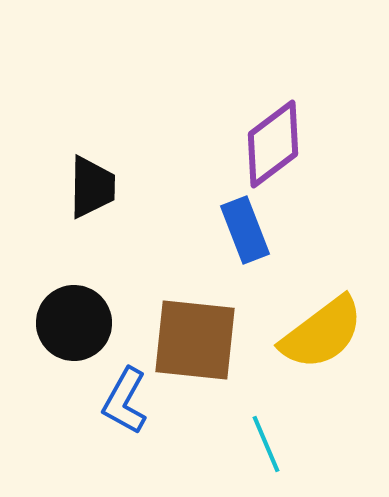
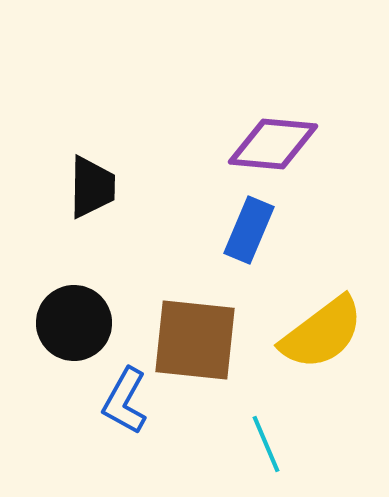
purple diamond: rotated 42 degrees clockwise
blue rectangle: moved 4 px right; rotated 44 degrees clockwise
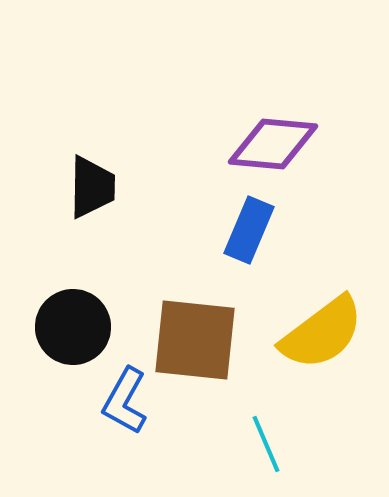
black circle: moved 1 px left, 4 px down
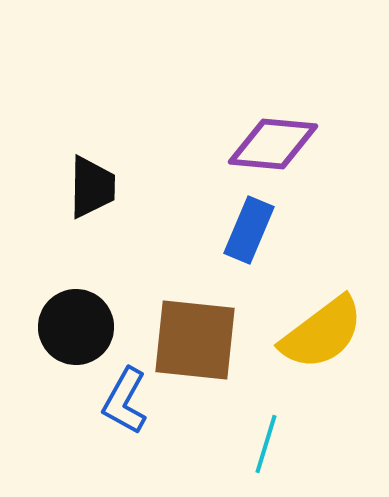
black circle: moved 3 px right
cyan line: rotated 40 degrees clockwise
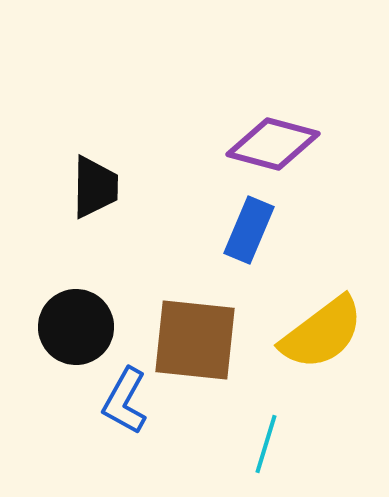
purple diamond: rotated 10 degrees clockwise
black trapezoid: moved 3 px right
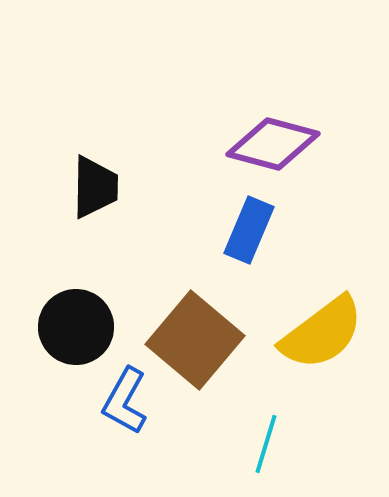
brown square: rotated 34 degrees clockwise
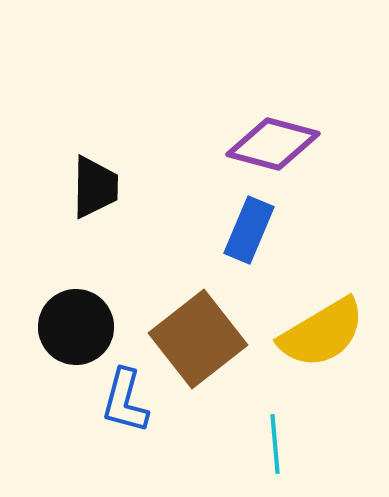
yellow semicircle: rotated 6 degrees clockwise
brown square: moved 3 px right, 1 px up; rotated 12 degrees clockwise
blue L-shape: rotated 14 degrees counterclockwise
cyan line: moved 9 px right; rotated 22 degrees counterclockwise
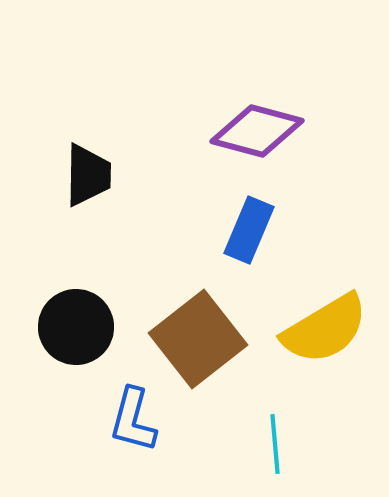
purple diamond: moved 16 px left, 13 px up
black trapezoid: moved 7 px left, 12 px up
yellow semicircle: moved 3 px right, 4 px up
blue L-shape: moved 8 px right, 19 px down
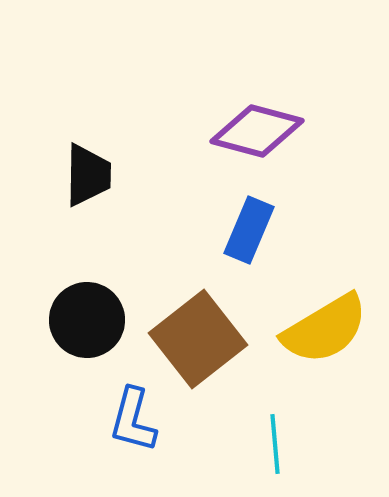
black circle: moved 11 px right, 7 px up
